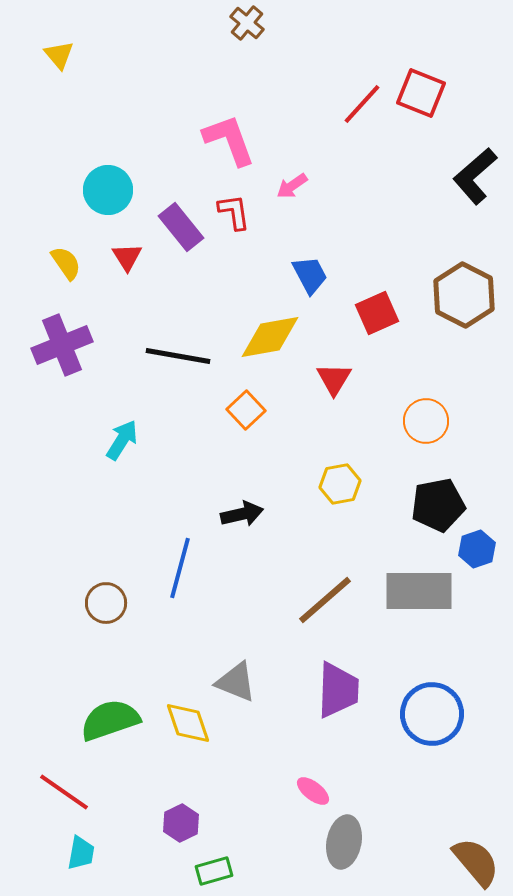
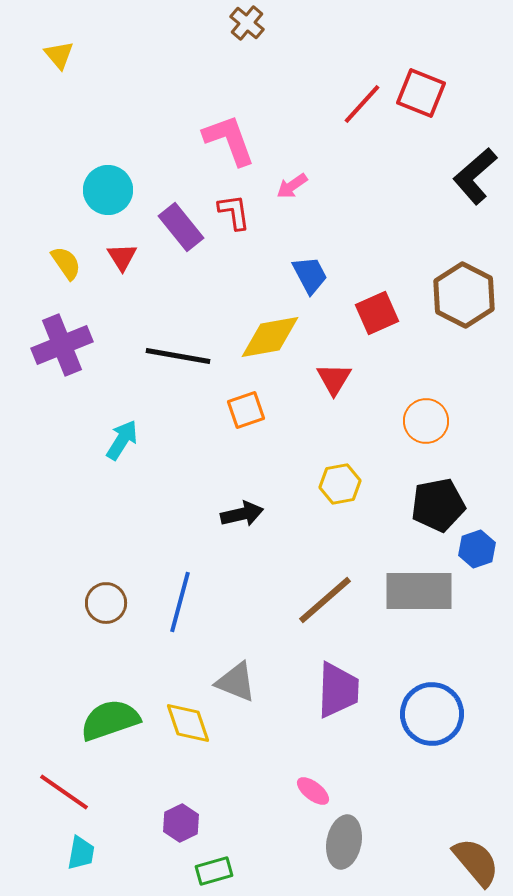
red triangle at (127, 257): moved 5 px left
orange square at (246, 410): rotated 24 degrees clockwise
blue line at (180, 568): moved 34 px down
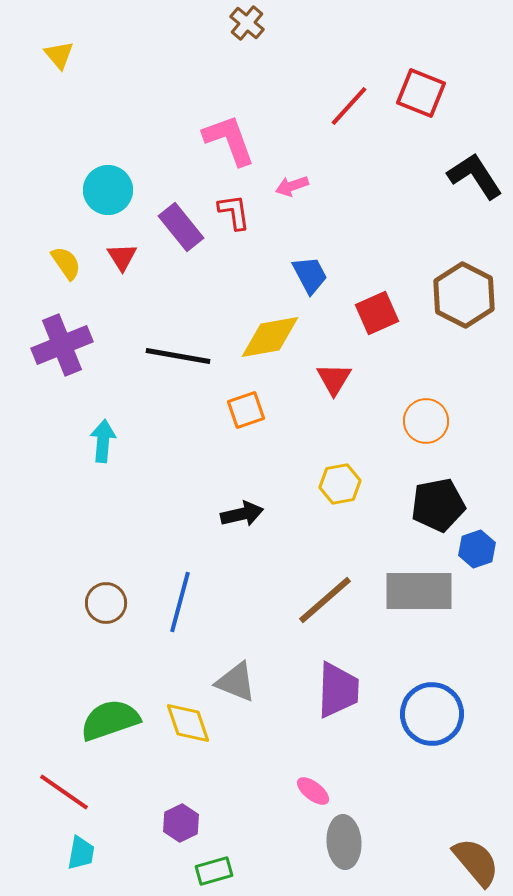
red line at (362, 104): moved 13 px left, 2 px down
black L-shape at (475, 176): rotated 98 degrees clockwise
pink arrow at (292, 186): rotated 16 degrees clockwise
cyan arrow at (122, 440): moved 19 px left, 1 px down; rotated 27 degrees counterclockwise
gray ellipse at (344, 842): rotated 15 degrees counterclockwise
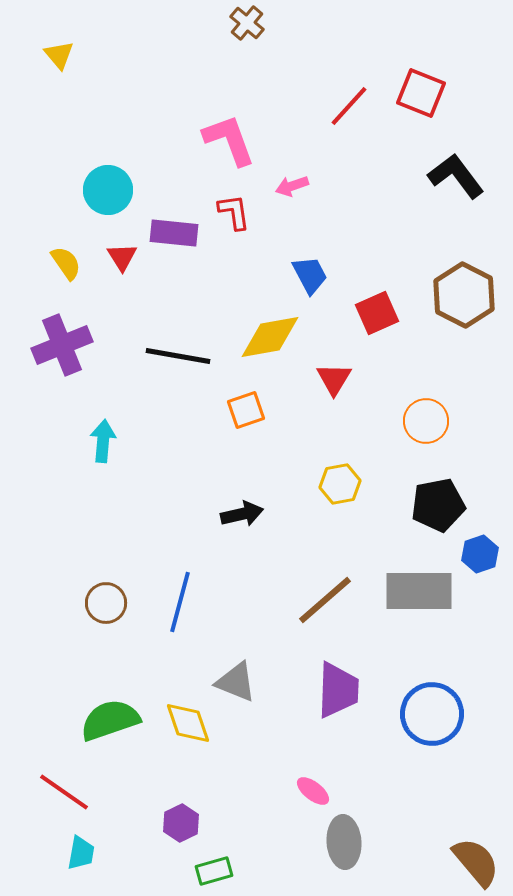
black L-shape at (475, 176): moved 19 px left; rotated 4 degrees counterclockwise
purple rectangle at (181, 227): moved 7 px left, 6 px down; rotated 45 degrees counterclockwise
blue hexagon at (477, 549): moved 3 px right, 5 px down
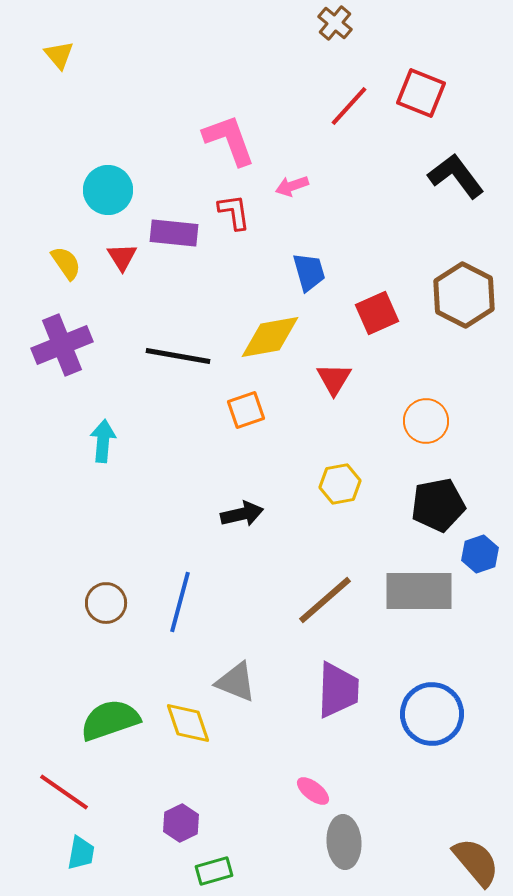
brown cross at (247, 23): moved 88 px right
blue trapezoid at (310, 275): moved 1 px left, 3 px up; rotated 12 degrees clockwise
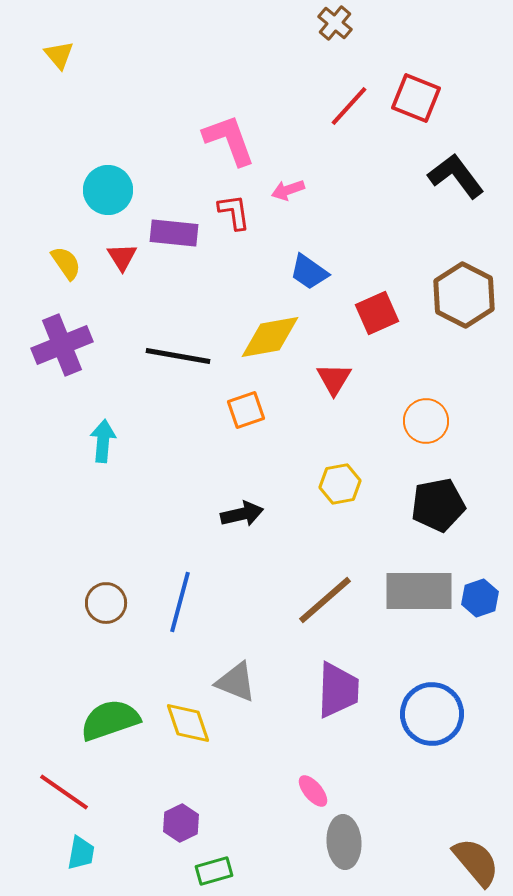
red square at (421, 93): moved 5 px left, 5 px down
pink arrow at (292, 186): moved 4 px left, 4 px down
blue trapezoid at (309, 272): rotated 141 degrees clockwise
blue hexagon at (480, 554): moved 44 px down
pink ellipse at (313, 791): rotated 12 degrees clockwise
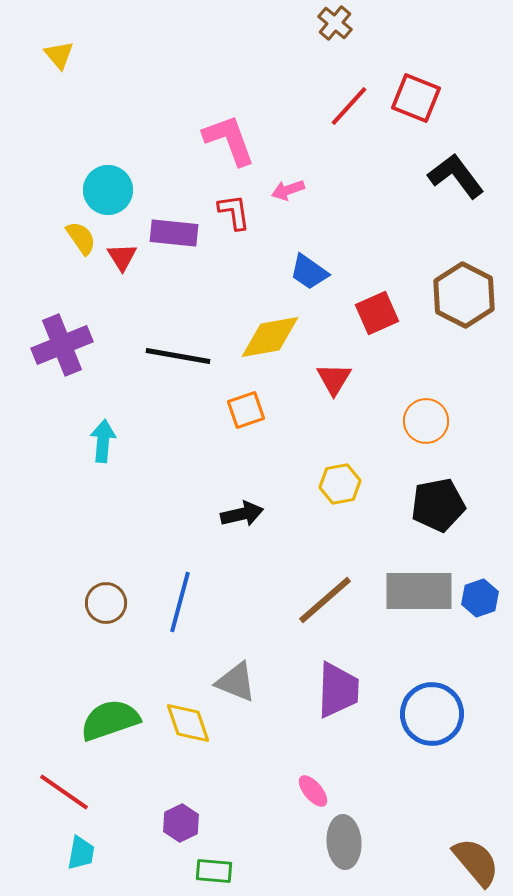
yellow semicircle at (66, 263): moved 15 px right, 25 px up
green rectangle at (214, 871): rotated 21 degrees clockwise
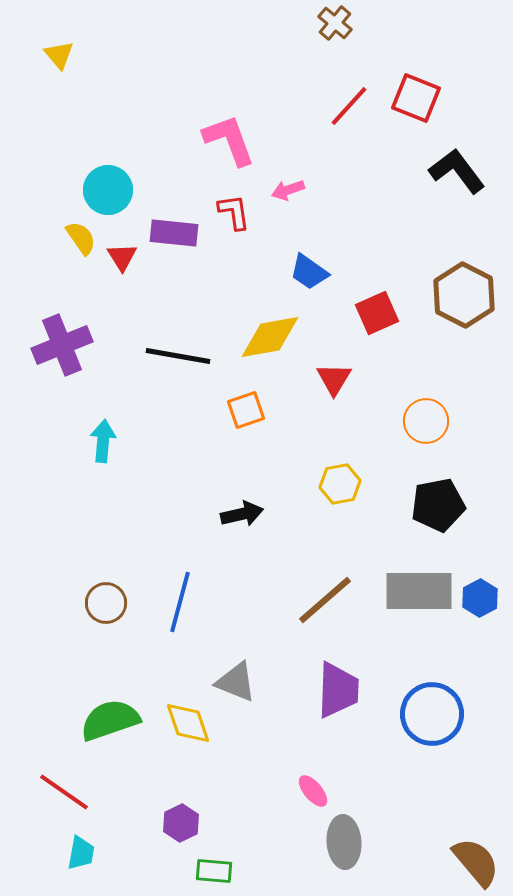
black L-shape at (456, 176): moved 1 px right, 5 px up
blue hexagon at (480, 598): rotated 9 degrees counterclockwise
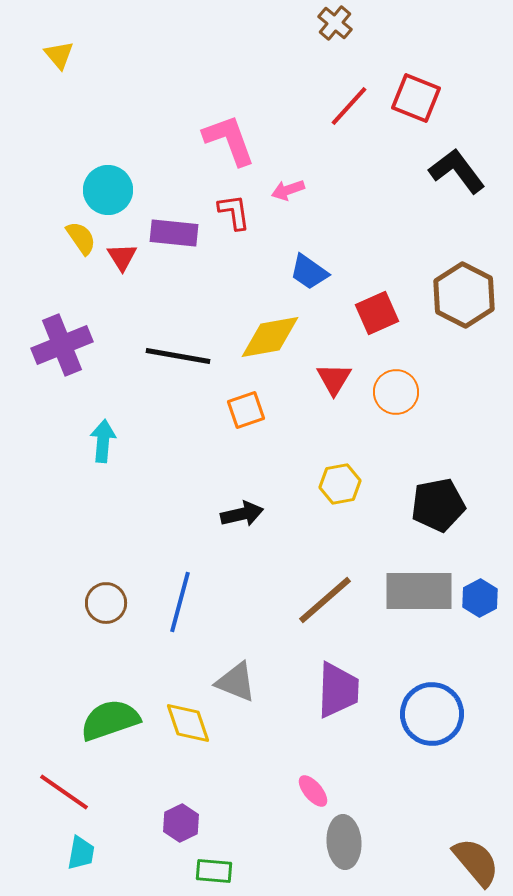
orange circle at (426, 421): moved 30 px left, 29 px up
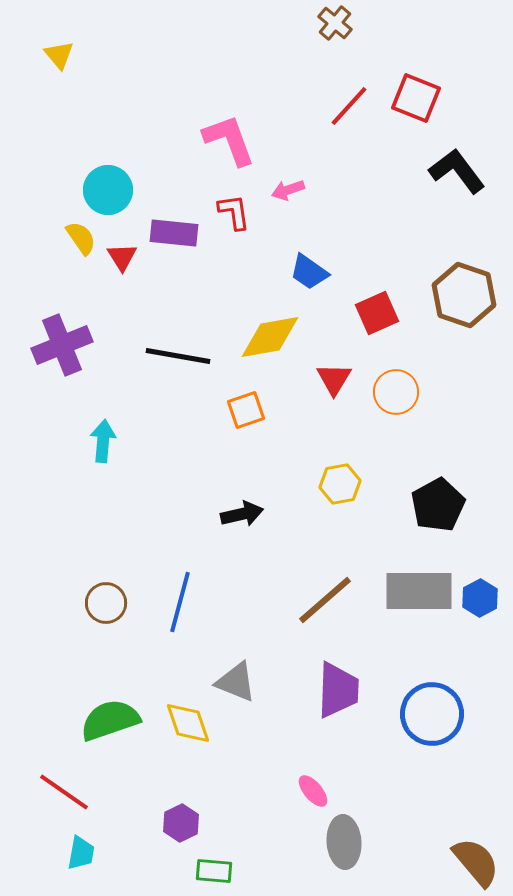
brown hexagon at (464, 295): rotated 8 degrees counterclockwise
black pentagon at (438, 505): rotated 18 degrees counterclockwise
